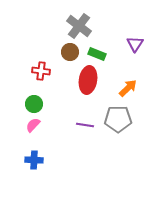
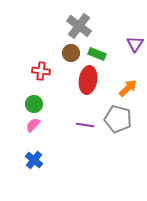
brown circle: moved 1 px right, 1 px down
gray pentagon: rotated 16 degrees clockwise
blue cross: rotated 36 degrees clockwise
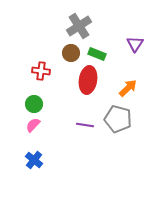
gray cross: rotated 20 degrees clockwise
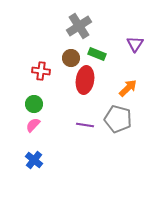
brown circle: moved 5 px down
red ellipse: moved 3 px left
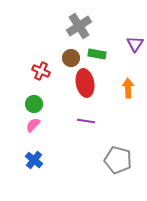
green rectangle: rotated 12 degrees counterclockwise
red cross: rotated 18 degrees clockwise
red ellipse: moved 3 px down; rotated 20 degrees counterclockwise
orange arrow: rotated 48 degrees counterclockwise
gray pentagon: moved 41 px down
purple line: moved 1 px right, 4 px up
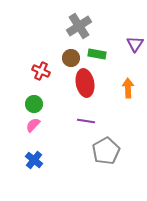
gray pentagon: moved 12 px left, 9 px up; rotated 28 degrees clockwise
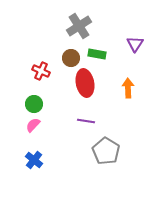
gray pentagon: rotated 12 degrees counterclockwise
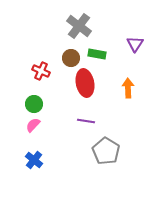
gray cross: rotated 20 degrees counterclockwise
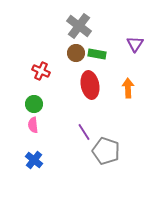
brown circle: moved 5 px right, 5 px up
red ellipse: moved 5 px right, 2 px down
purple line: moved 2 px left, 11 px down; rotated 48 degrees clockwise
pink semicircle: rotated 49 degrees counterclockwise
gray pentagon: rotated 12 degrees counterclockwise
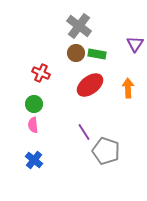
red cross: moved 2 px down
red ellipse: rotated 64 degrees clockwise
